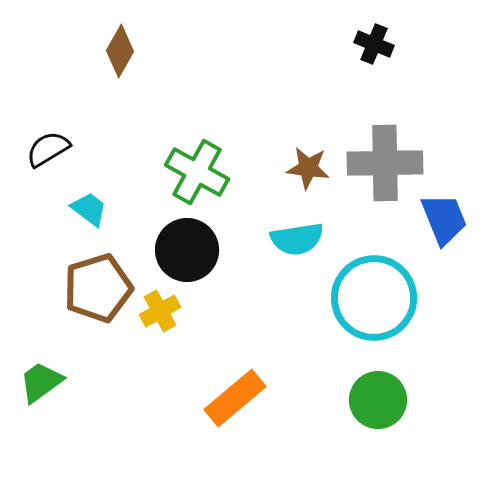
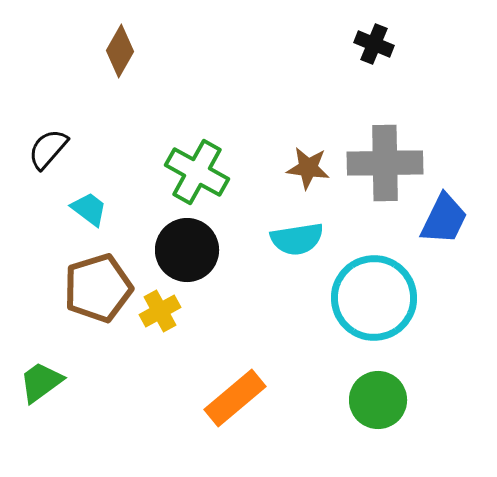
black semicircle: rotated 18 degrees counterclockwise
blue trapezoid: rotated 48 degrees clockwise
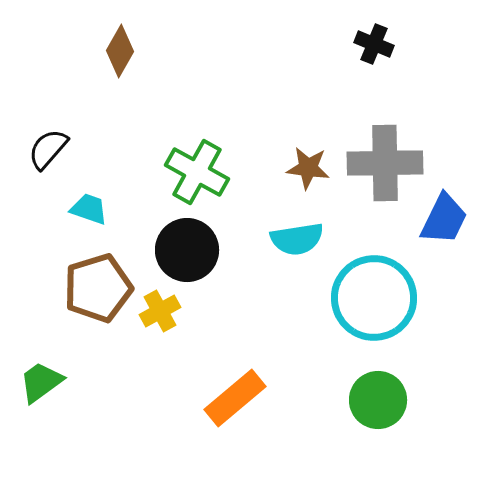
cyan trapezoid: rotated 18 degrees counterclockwise
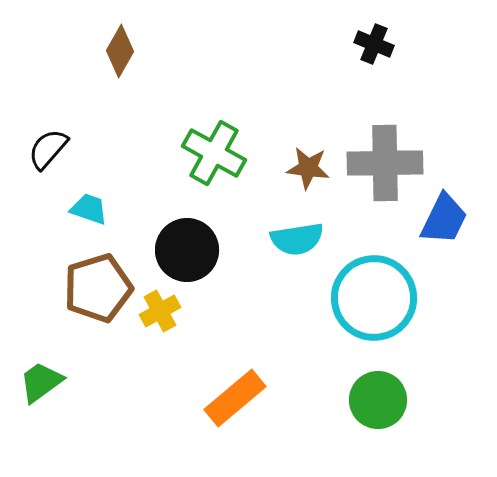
green cross: moved 17 px right, 19 px up
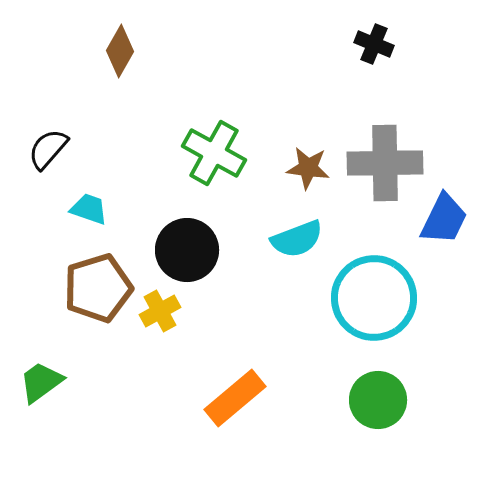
cyan semicircle: rotated 12 degrees counterclockwise
